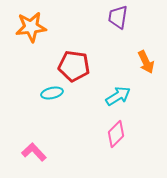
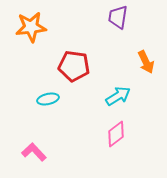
cyan ellipse: moved 4 px left, 6 px down
pink diamond: rotated 8 degrees clockwise
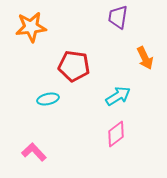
orange arrow: moved 1 px left, 4 px up
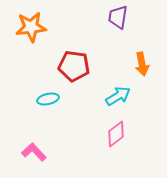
orange arrow: moved 3 px left, 6 px down; rotated 15 degrees clockwise
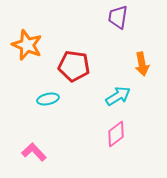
orange star: moved 4 px left, 18 px down; rotated 28 degrees clockwise
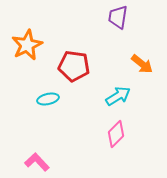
orange star: rotated 24 degrees clockwise
orange arrow: rotated 40 degrees counterclockwise
pink diamond: rotated 8 degrees counterclockwise
pink L-shape: moved 3 px right, 10 px down
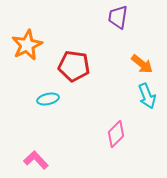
cyan arrow: moved 29 px right; rotated 100 degrees clockwise
pink L-shape: moved 1 px left, 2 px up
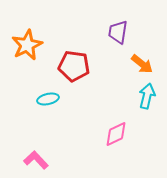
purple trapezoid: moved 15 px down
cyan arrow: rotated 145 degrees counterclockwise
pink diamond: rotated 20 degrees clockwise
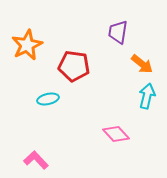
pink diamond: rotated 72 degrees clockwise
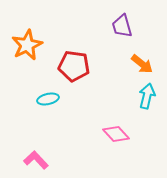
purple trapezoid: moved 4 px right, 6 px up; rotated 25 degrees counterclockwise
